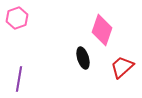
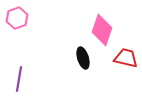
red trapezoid: moved 4 px right, 9 px up; rotated 55 degrees clockwise
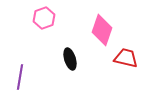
pink hexagon: moved 27 px right
black ellipse: moved 13 px left, 1 px down
purple line: moved 1 px right, 2 px up
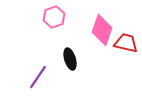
pink hexagon: moved 10 px right, 1 px up
red trapezoid: moved 15 px up
purple line: moved 18 px right; rotated 25 degrees clockwise
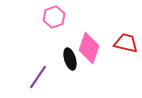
pink diamond: moved 13 px left, 18 px down
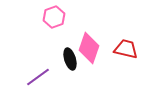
red trapezoid: moved 6 px down
purple line: rotated 20 degrees clockwise
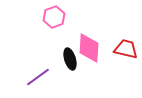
pink diamond: rotated 16 degrees counterclockwise
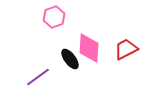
red trapezoid: rotated 40 degrees counterclockwise
black ellipse: rotated 20 degrees counterclockwise
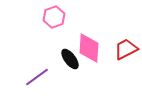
purple line: moved 1 px left
